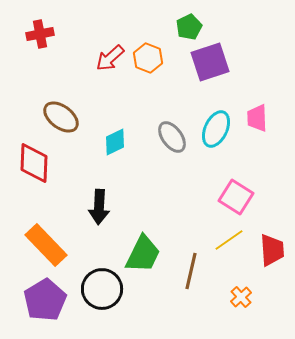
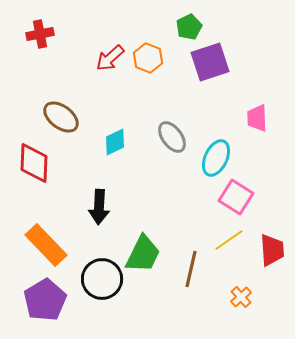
cyan ellipse: moved 29 px down
brown line: moved 2 px up
black circle: moved 10 px up
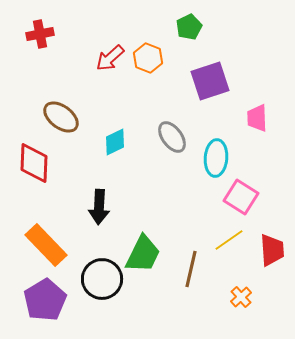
purple square: moved 19 px down
cyan ellipse: rotated 21 degrees counterclockwise
pink square: moved 5 px right
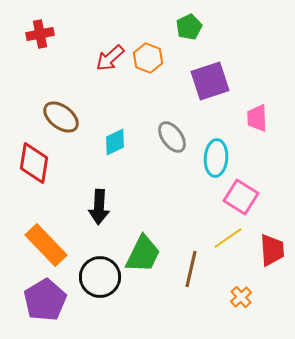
red diamond: rotated 6 degrees clockwise
yellow line: moved 1 px left, 2 px up
black circle: moved 2 px left, 2 px up
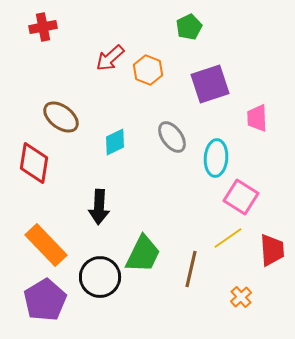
red cross: moved 3 px right, 7 px up
orange hexagon: moved 12 px down
purple square: moved 3 px down
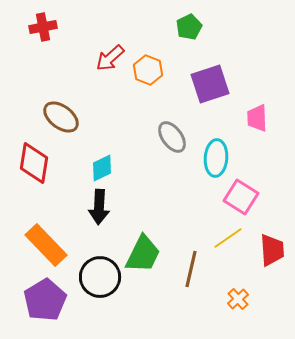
cyan diamond: moved 13 px left, 26 px down
orange cross: moved 3 px left, 2 px down
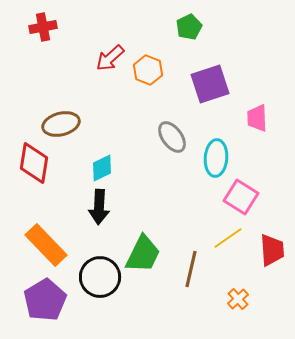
brown ellipse: moved 7 px down; rotated 51 degrees counterclockwise
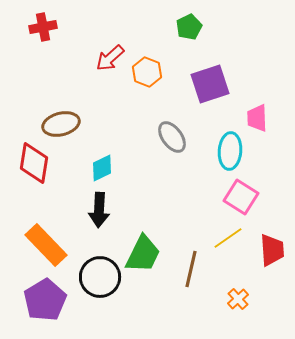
orange hexagon: moved 1 px left, 2 px down
cyan ellipse: moved 14 px right, 7 px up
black arrow: moved 3 px down
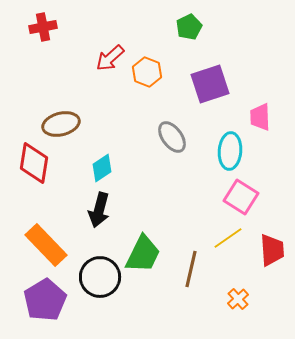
pink trapezoid: moved 3 px right, 1 px up
cyan diamond: rotated 8 degrees counterclockwise
black arrow: rotated 12 degrees clockwise
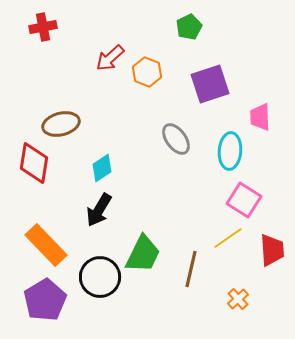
gray ellipse: moved 4 px right, 2 px down
pink square: moved 3 px right, 3 px down
black arrow: rotated 16 degrees clockwise
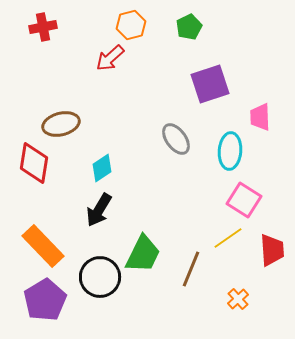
orange hexagon: moved 16 px left, 47 px up; rotated 24 degrees clockwise
orange rectangle: moved 3 px left, 1 px down
brown line: rotated 9 degrees clockwise
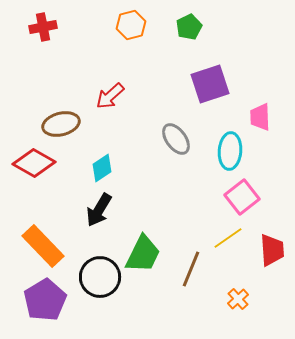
red arrow: moved 38 px down
red diamond: rotated 69 degrees counterclockwise
pink square: moved 2 px left, 3 px up; rotated 20 degrees clockwise
